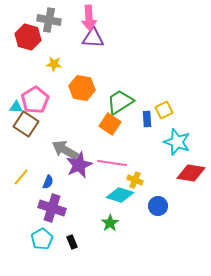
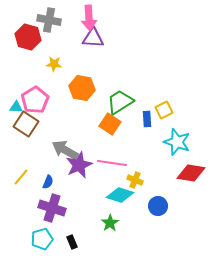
cyan pentagon: rotated 15 degrees clockwise
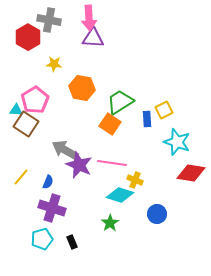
red hexagon: rotated 15 degrees clockwise
cyan triangle: moved 3 px down
purple star: rotated 24 degrees counterclockwise
blue circle: moved 1 px left, 8 px down
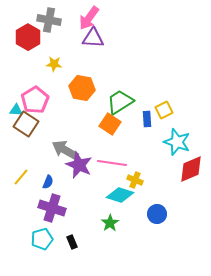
pink arrow: rotated 40 degrees clockwise
red diamond: moved 4 px up; rotated 32 degrees counterclockwise
